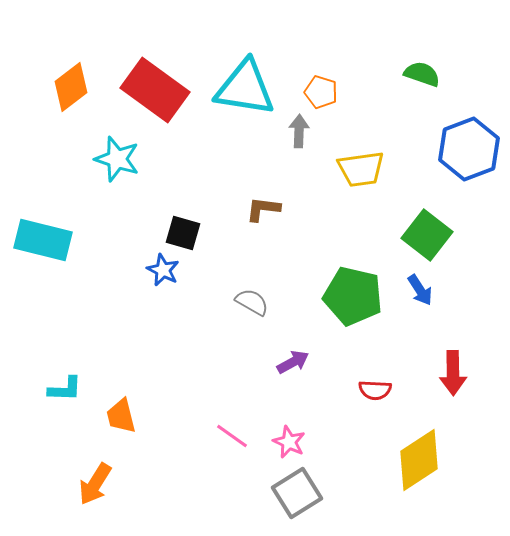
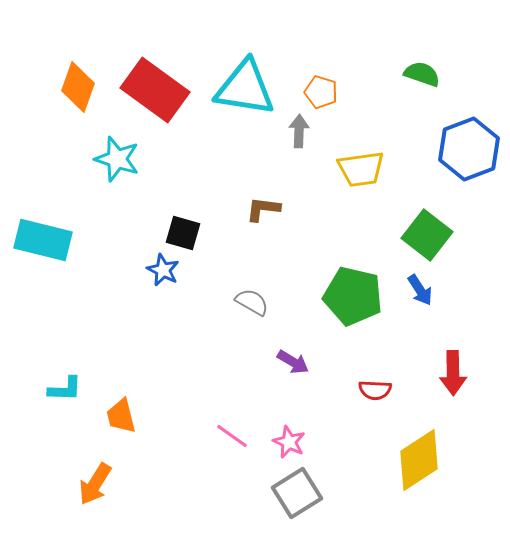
orange diamond: moved 7 px right; rotated 33 degrees counterclockwise
purple arrow: rotated 60 degrees clockwise
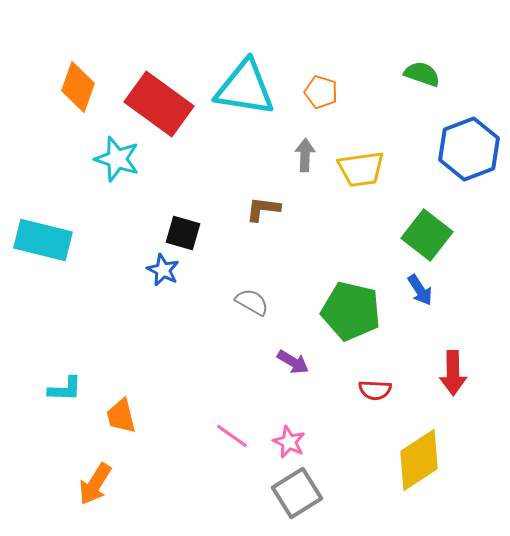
red rectangle: moved 4 px right, 14 px down
gray arrow: moved 6 px right, 24 px down
green pentagon: moved 2 px left, 15 px down
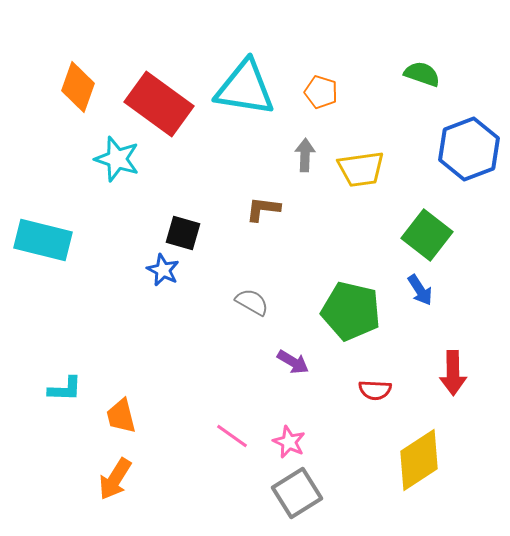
orange arrow: moved 20 px right, 5 px up
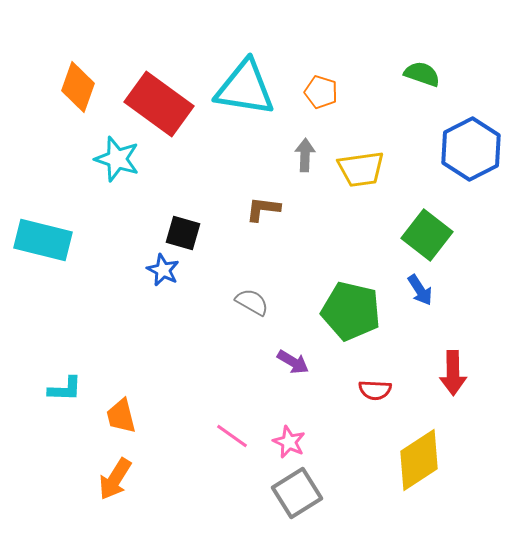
blue hexagon: moved 2 px right; rotated 6 degrees counterclockwise
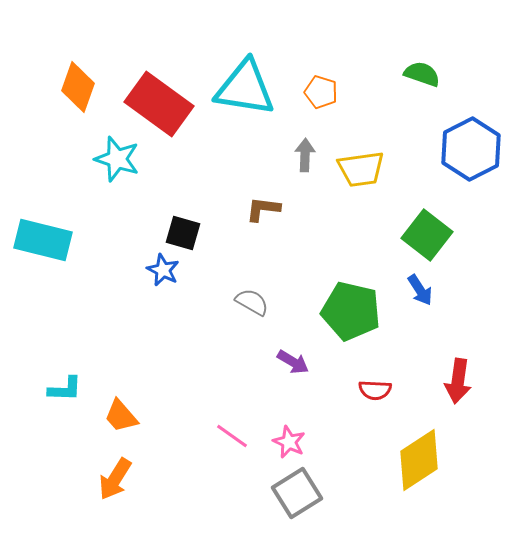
red arrow: moved 5 px right, 8 px down; rotated 9 degrees clockwise
orange trapezoid: rotated 27 degrees counterclockwise
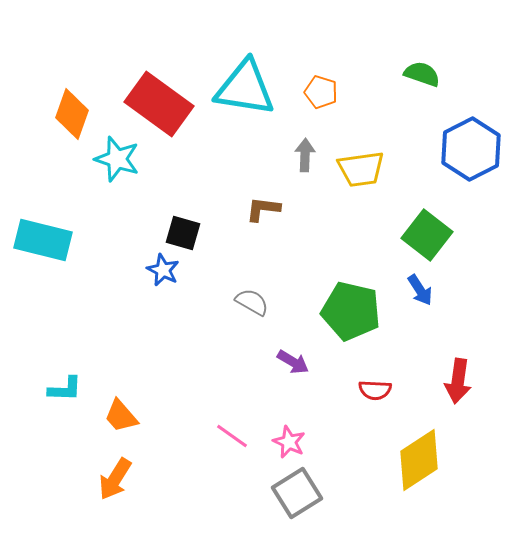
orange diamond: moved 6 px left, 27 px down
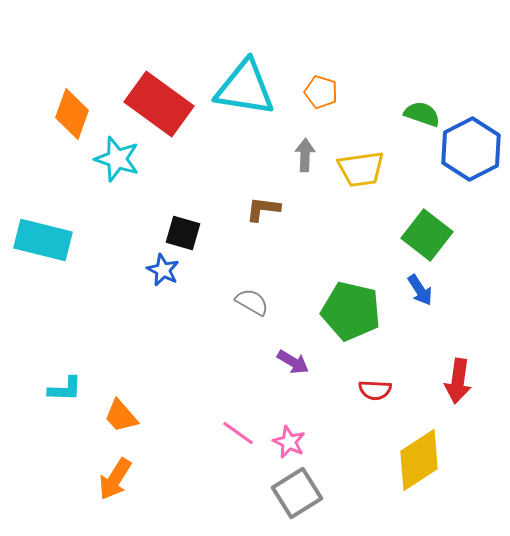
green semicircle: moved 40 px down
pink line: moved 6 px right, 3 px up
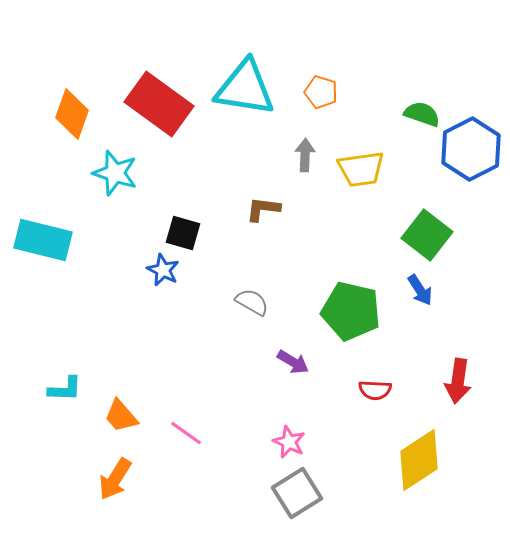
cyan star: moved 2 px left, 14 px down
pink line: moved 52 px left
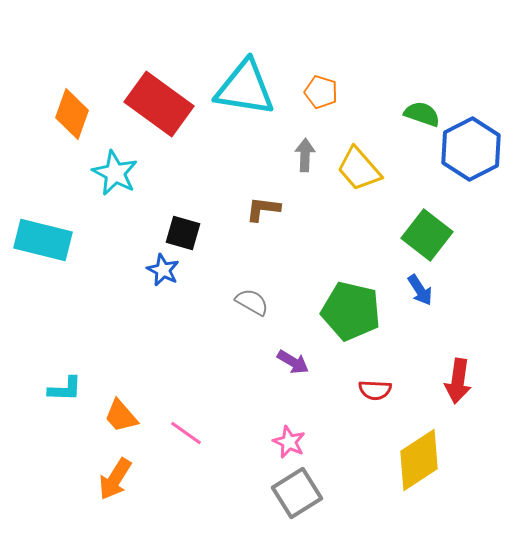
yellow trapezoid: moved 2 px left; rotated 57 degrees clockwise
cyan star: rotated 9 degrees clockwise
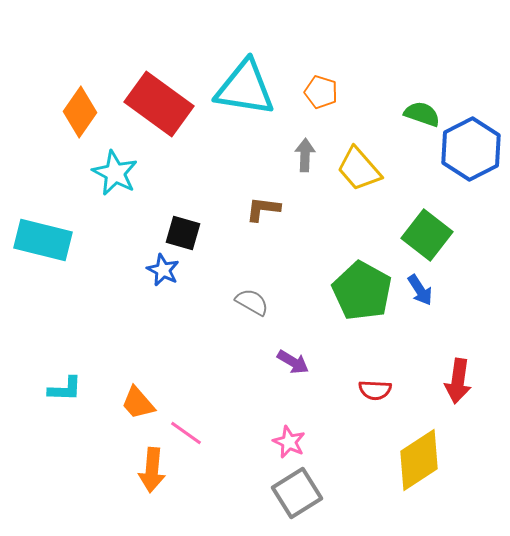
orange diamond: moved 8 px right, 2 px up; rotated 15 degrees clockwise
green pentagon: moved 11 px right, 20 px up; rotated 16 degrees clockwise
orange trapezoid: moved 17 px right, 13 px up
orange arrow: moved 37 px right, 9 px up; rotated 27 degrees counterclockwise
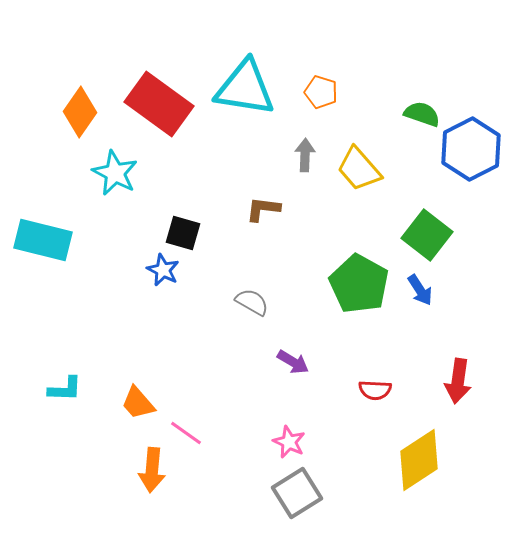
green pentagon: moved 3 px left, 7 px up
